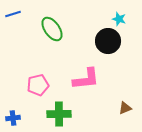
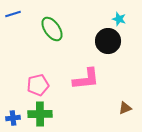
green cross: moved 19 px left
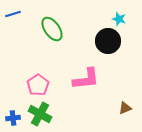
pink pentagon: rotated 20 degrees counterclockwise
green cross: rotated 30 degrees clockwise
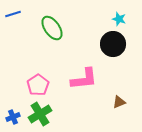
green ellipse: moved 1 px up
black circle: moved 5 px right, 3 px down
pink L-shape: moved 2 px left
brown triangle: moved 6 px left, 6 px up
green cross: rotated 30 degrees clockwise
blue cross: moved 1 px up; rotated 16 degrees counterclockwise
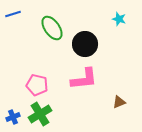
black circle: moved 28 px left
pink pentagon: moved 1 px left; rotated 25 degrees counterclockwise
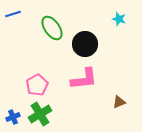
pink pentagon: rotated 30 degrees clockwise
